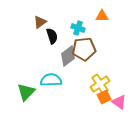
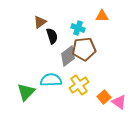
yellow cross: moved 21 px left, 1 px down
orange square: rotated 16 degrees counterclockwise
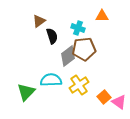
brown triangle: moved 1 px left, 1 px up
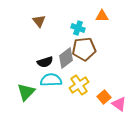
brown triangle: rotated 32 degrees counterclockwise
black semicircle: moved 7 px left, 26 px down; rotated 91 degrees clockwise
gray diamond: moved 2 px left, 2 px down
pink triangle: moved 2 px down
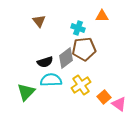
yellow cross: moved 2 px right
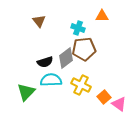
yellow cross: rotated 30 degrees counterclockwise
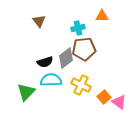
cyan cross: rotated 32 degrees counterclockwise
pink triangle: moved 2 px up
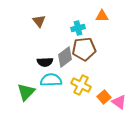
gray diamond: moved 1 px left, 1 px up
black semicircle: rotated 14 degrees clockwise
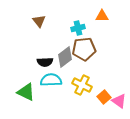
yellow cross: moved 1 px right
green triangle: rotated 48 degrees counterclockwise
pink triangle: moved 1 px up
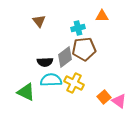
yellow cross: moved 8 px left, 2 px up
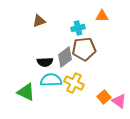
brown triangle: rotated 48 degrees clockwise
